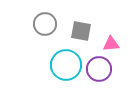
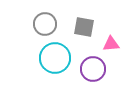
gray square: moved 3 px right, 4 px up
cyan circle: moved 11 px left, 7 px up
purple circle: moved 6 px left
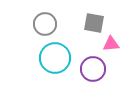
gray square: moved 10 px right, 4 px up
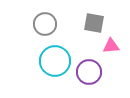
pink triangle: moved 2 px down
cyan circle: moved 3 px down
purple circle: moved 4 px left, 3 px down
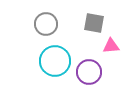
gray circle: moved 1 px right
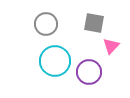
pink triangle: rotated 42 degrees counterclockwise
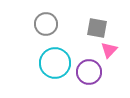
gray square: moved 3 px right, 5 px down
pink triangle: moved 2 px left, 4 px down
cyan circle: moved 2 px down
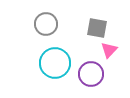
purple circle: moved 2 px right, 2 px down
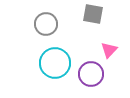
gray square: moved 4 px left, 14 px up
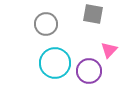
purple circle: moved 2 px left, 3 px up
